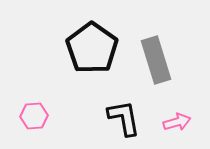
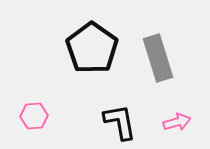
gray rectangle: moved 2 px right, 2 px up
black L-shape: moved 4 px left, 4 px down
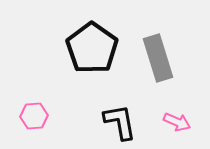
pink arrow: rotated 40 degrees clockwise
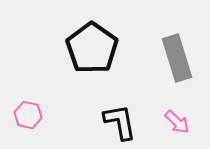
gray rectangle: moved 19 px right
pink hexagon: moved 6 px left, 1 px up; rotated 16 degrees clockwise
pink arrow: rotated 20 degrees clockwise
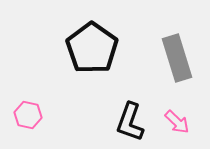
black L-shape: moved 10 px right; rotated 150 degrees counterclockwise
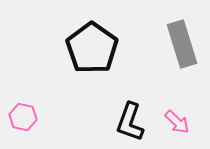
gray rectangle: moved 5 px right, 14 px up
pink hexagon: moved 5 px left, 2 px down
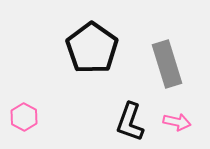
gray rectangle: moved 15 px left, 20 px down
pink hexagon: moved 1 px right; rotated 16 degrees clockwise
pink arrow: rotated 32 degrees counterclockwise
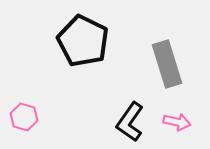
black pentagon: moved 9 px left, 7 px up; rotated 9 degrees counterclockwise
pink hexagon: rotated 12 degrees counterclockwise
black L-shape: rotated 15 degrees clockwise
